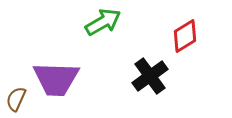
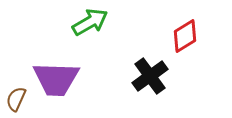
green arrow: moved 13 px left
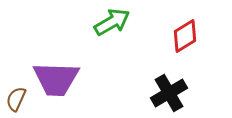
green arrow: moved 22 px right
black cross: moved 19 px right, 17 px down; rotated 6 degrees clockwise
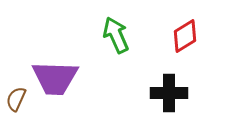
green arrow: moved 4 px right, 13 px down; rotated 84 degrees counterclockwise
purple trapezoid: moved 1 px left, 1 px up
black cross: rotated 30 degrees clockwise
